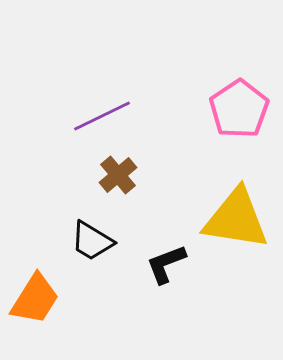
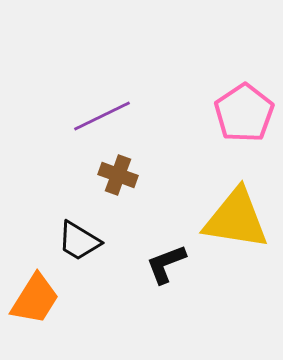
pink pentagon: moved 5 px right, 4 px down
brown cross: rotated 30 degrees counterclockwise
black trapezoid: moved 13 px left
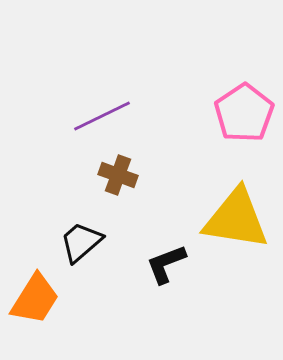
black trapezoid: moved 2 px right, 1 px down; rotated 108 degrees clockwise
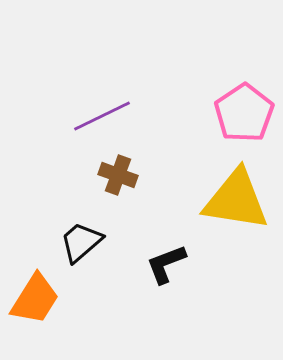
yellow triangle: moved 19 px up
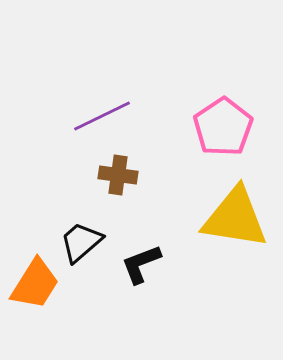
pink pentagon: moved 21 px left, 14 px down
brown cross: rotated 12 degrees counterclockwise
yellow triangle: moved 1 px left, 18 px down
black L-shape: moved 25 px left
orange trapezoid: moved 15 px up
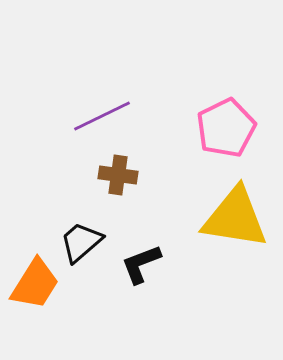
pink pentagon: moved 3 px right, 1 px down; rotated 8 degrees clockwise
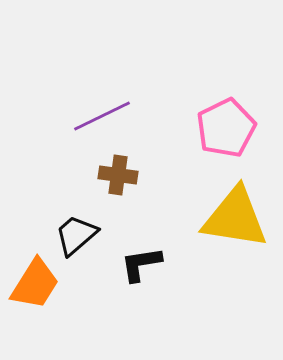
black trapezoid: moved 5 px left, 7 px up
black L-shape: rotated 12 degrees clockwise
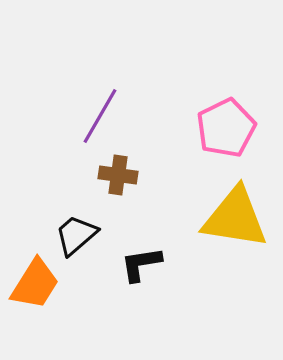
purple line: moved 2 px left; rotated 34 degrees counterclockwise
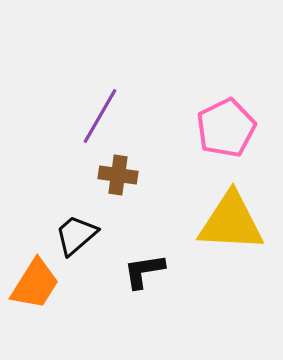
yellow triangle: moved 4 px left, 4 px down; rotated 6 degrees counterclockwise
black L-shape: moved 3 px right, 7 px down
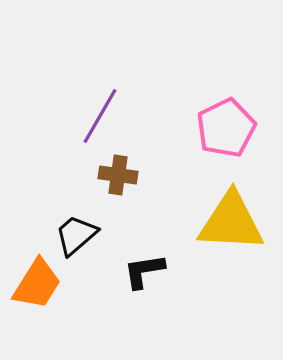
orange trapezoid: moved 2 px right
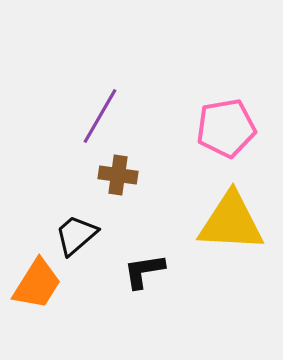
pink pentagon: rotated 16 degrees clockwise
